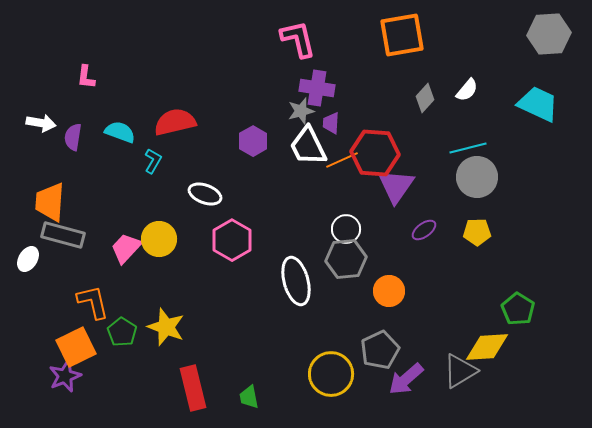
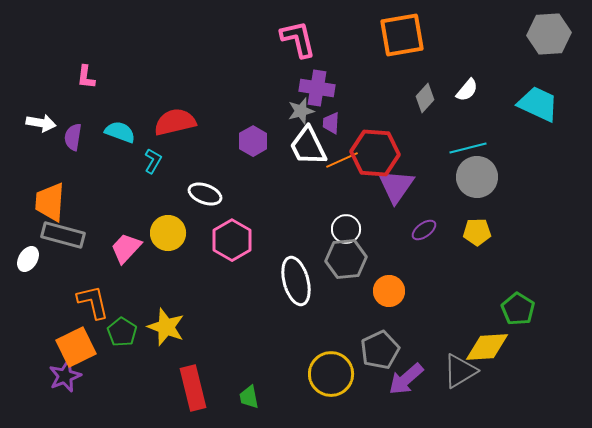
yellow circle at (159, 239): moved 9 px right, 6 px up
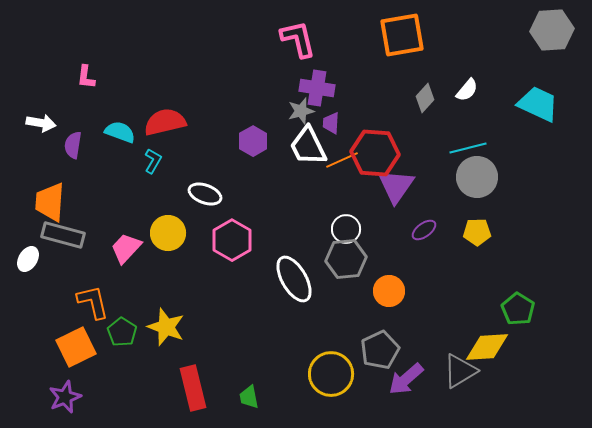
gray hexagon at (549, 34): moved 3 px right, 4 px up
red semicircle at (175, 122): moved 10 px left
purple semicircle at (73, 137): moved 8 px down
white ellipse at (296, 281): moved 2 px left, 2 px up; rotated 15 degrees counterclockwise
purple star at (65, 376): moved 21 px down
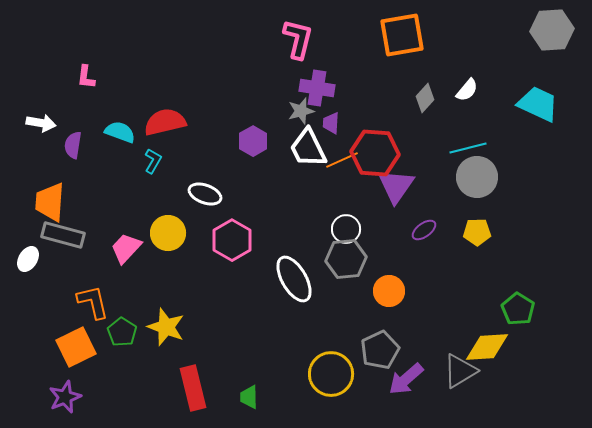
pink L-shape at (298, 39): rotated 27 degrees clockwise
white trapezoid at (308, 146): moved 2 px down
green trapezoid at (249, 397): rotated 10 degrees clockwise
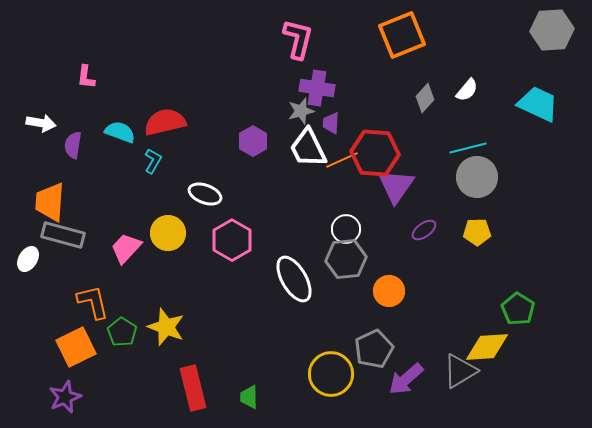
orange square at (402, 35): rotated 12 degrees counterclockwise
gray pentagon at (380, 350): moved 6 px left, 1 px up
